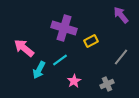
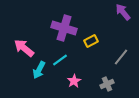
purple arrow: moved 2 px right, 3 px up
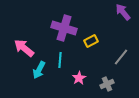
cyan line: rotated 49 degrees counterclockwise
pink star: moved 5 px right, 3 px up
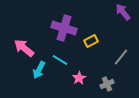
cyan line: rotated 63 degrees counterclockwise
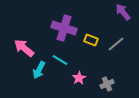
yellow rectangle: moved 1 px up; rotated 48 degrees clockwise
gray line: moved 5 px left, 13 px up; rotated 12 degrees clockwise
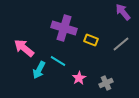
gray line: moved 5 px right
cyan line: moved 2 px left, 1 px down
gray cross: moved 1 px left, 1 px up
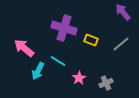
cyan arrow: moved 1 px left, 1 px down
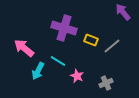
gray line: moved 9 px left, 2 px down
pink star: moved 2 px left, 2 px up; rotated 16 degrees counterclockwise
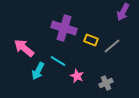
purple arrow: rotated 114 degrees counterclockwise
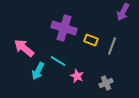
gray line: rotated 30 degrees counterclockwise
